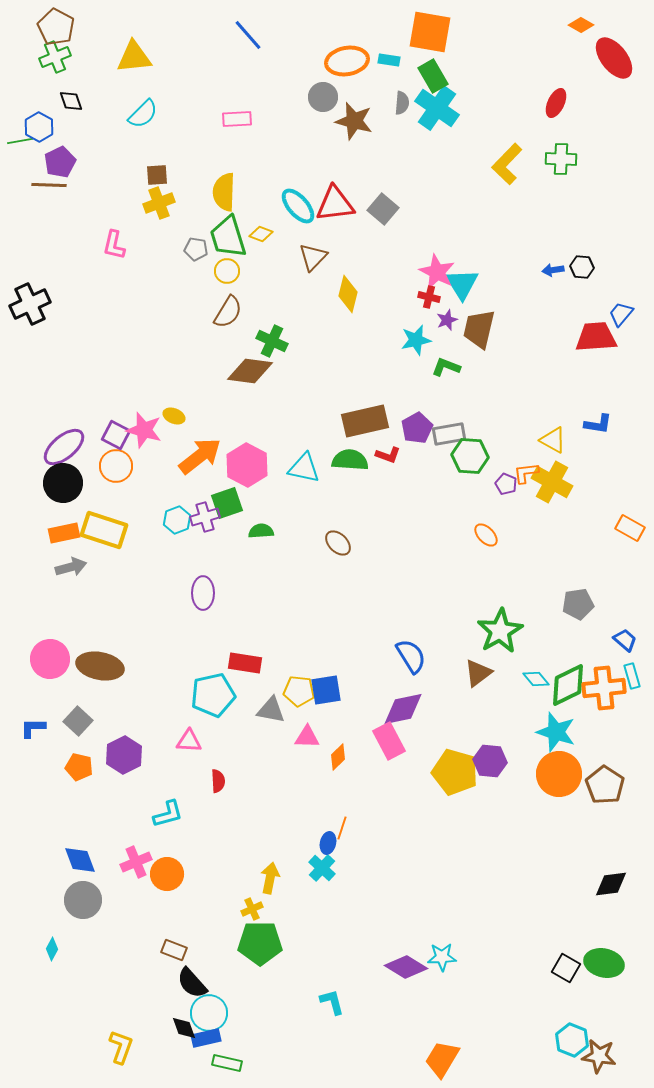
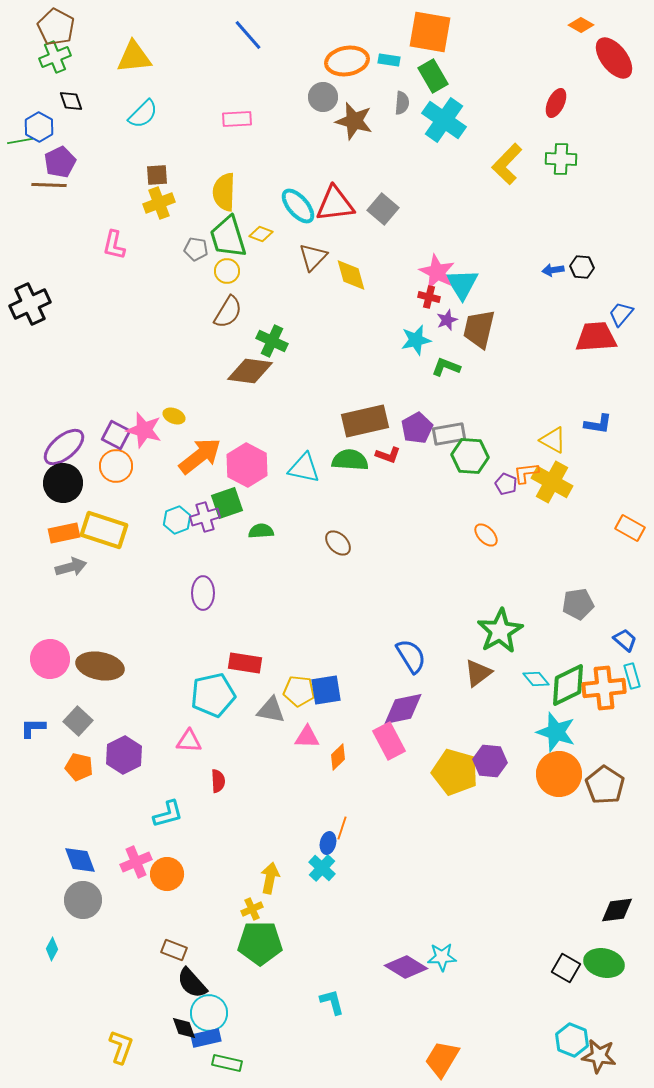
cyan cross at (437, 108): moved 7 px right, 12 px down
yellow diamond at (348, 294): moved 3 px right, 19 px up; rotated 30 degrees counterclockwise
black diamond at (611, 884): moved 6 px right, 26 px down
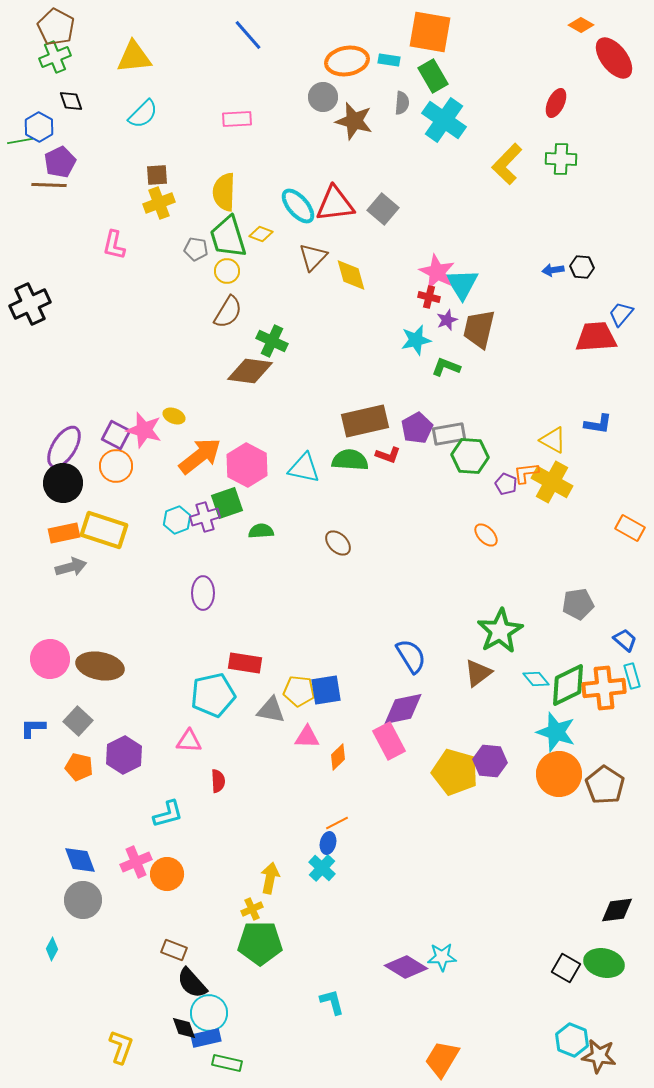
purple ellipse at (64, 447): rotated 18 degrees counterclockwise
orange line at (342, 828): moved 5 px left, 5 px up; rotated 45 degrees clockwise
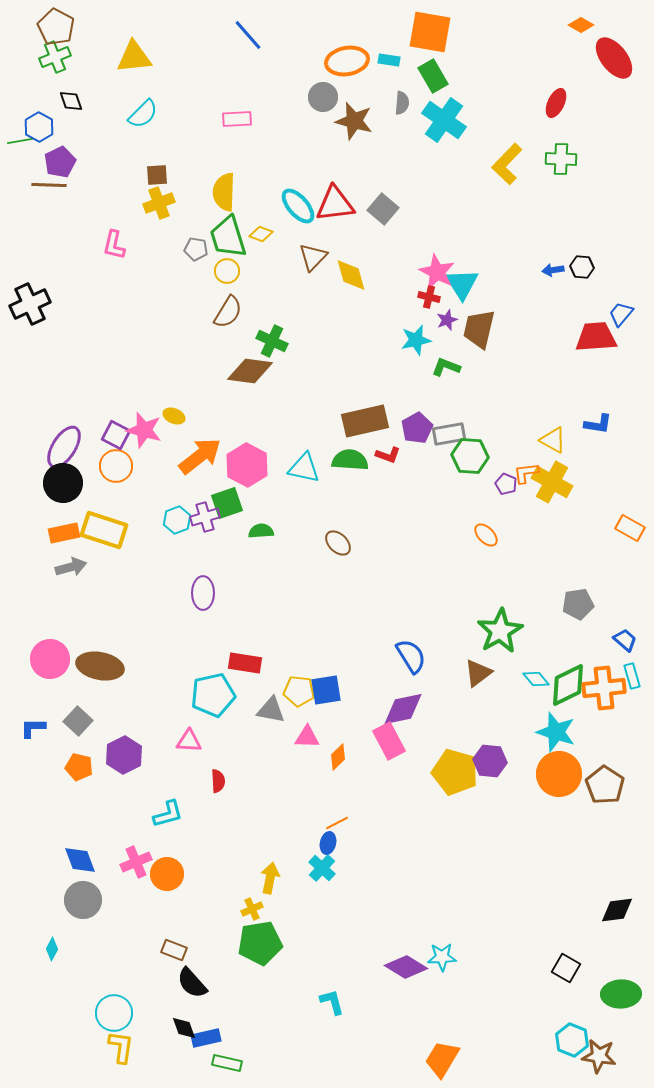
green pentagon at (260, 943): rotated 9 degrees counterclockwise
green ellipse at (604, 963): moved 17 px right, 31 px down; rotated 15 degrees counterclockwise
cyan circle at (209, 1013): moved 95 px left
yellow L-shape at (121, 1047): rotated 12 degrees counterclockwise
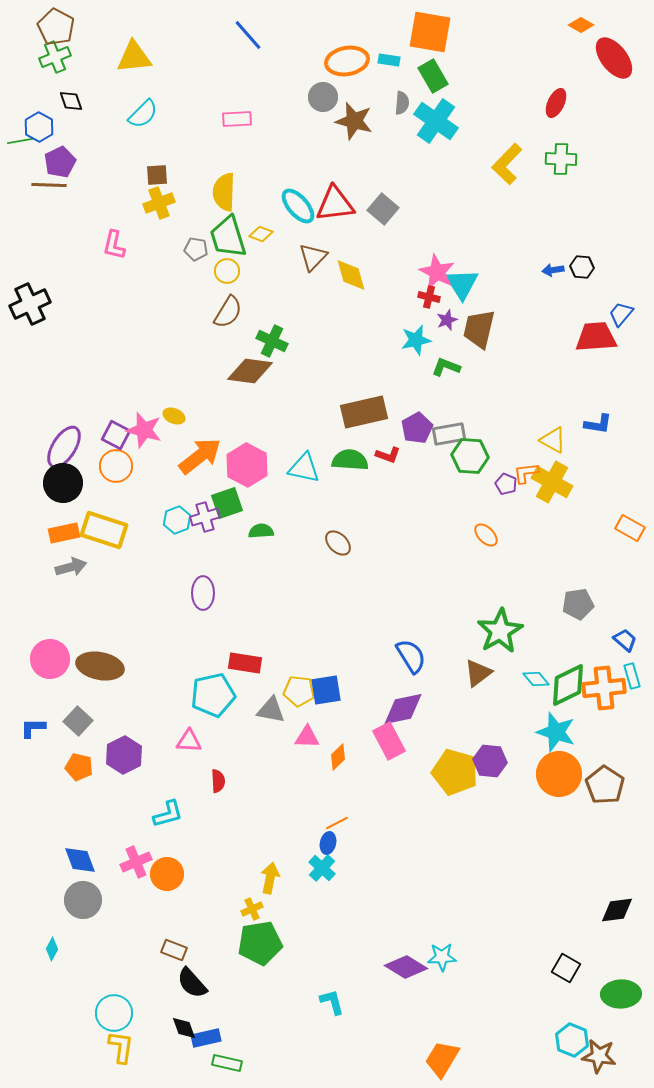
cyan cross at (444, 120): moved 8 px left, 1 px down
brown rectangle at (365, 421): moved 1 px left, 9 px up
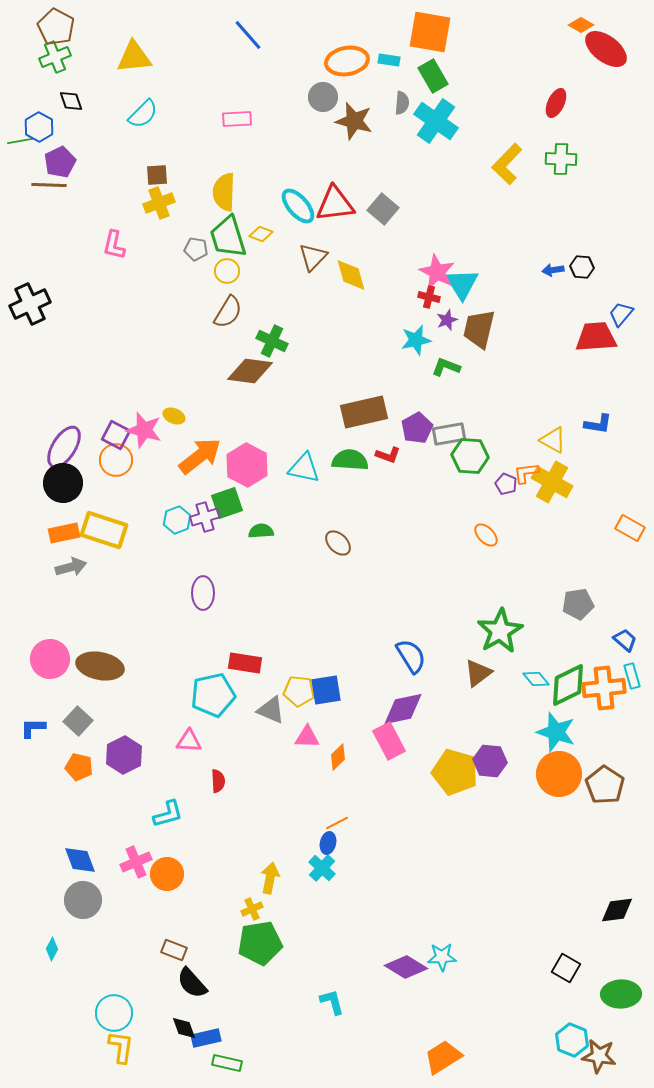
red ellipse at (614, 58): moved 8 px left, 9 px up; rotated 15 degrees counterclockwise
orange circle at (116, 466): moved 6 px up
gray triangle at (271, 710): rotated 12 degrees clockwise
orange trapezoid at (442, 1059): moved 1 px right, 2 px up; rotated 27 degrees clockwise
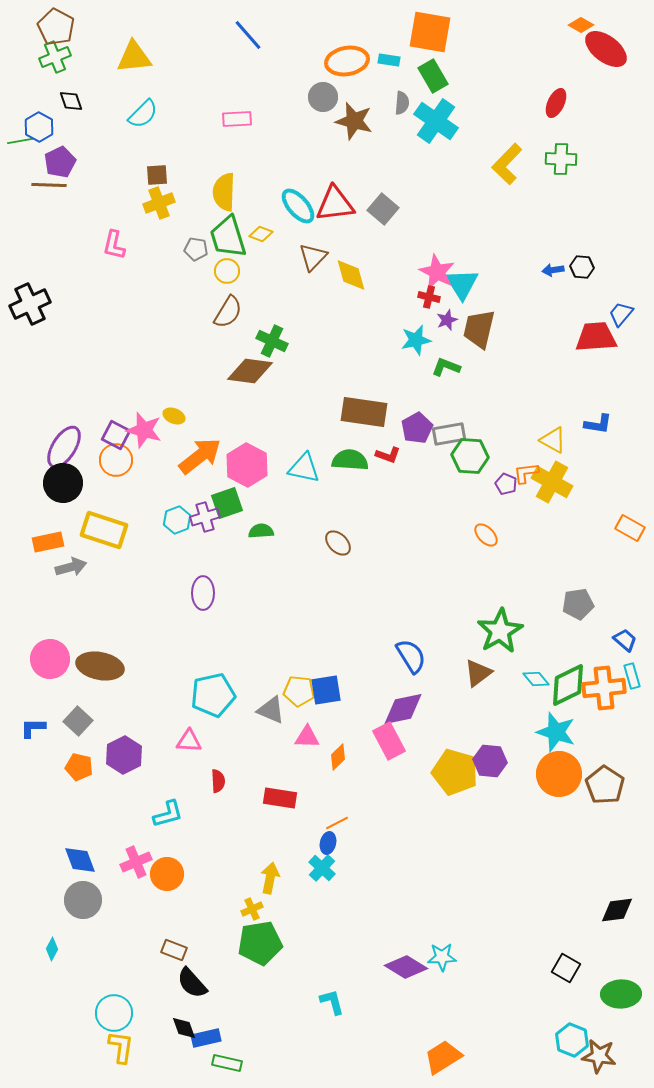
brown rectangle at (364, 412): rotated 21 degrees clockwise
orange rectangle at (64, 533): moved 16 px left, 9 px down
red rectangle at (245, 663): moved 35 px right, 135 px down
